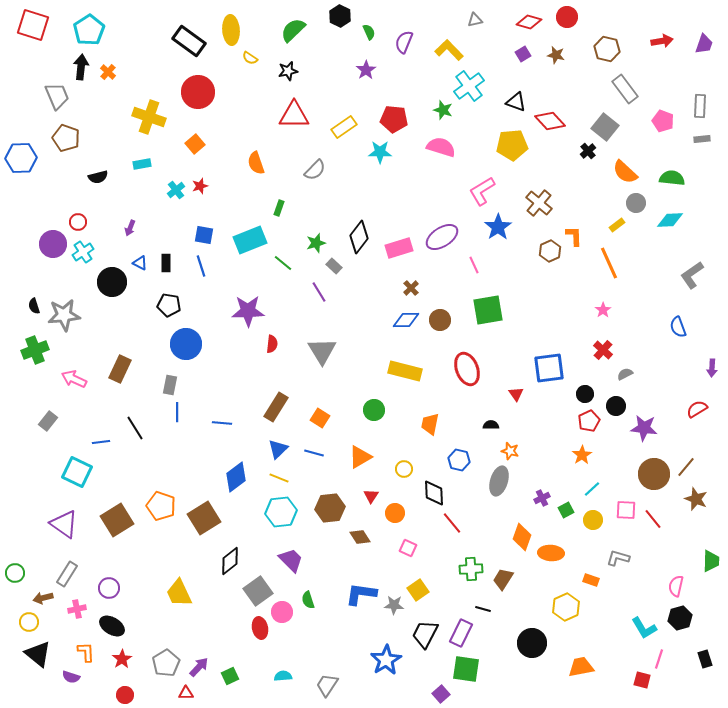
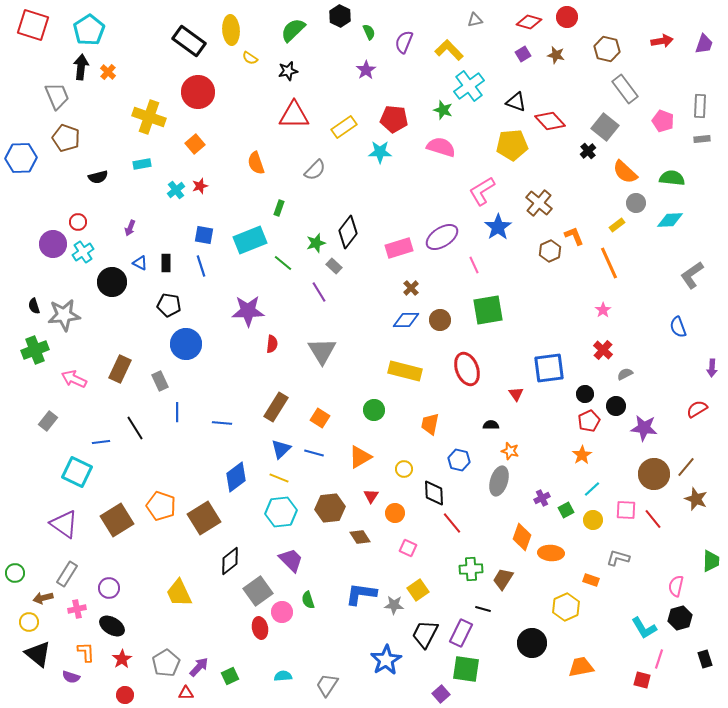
orange L-shape at (574, 236): rotated 20 degrees counterclockwise
black diamond at (359, 237): moved 11 px left, 5 px up
gray rectangle at (170, 385): moved 10 px left, 4 px up; rotated 36 degrees counterclockwise
blue triangle at (278, 449): moved 3 px right
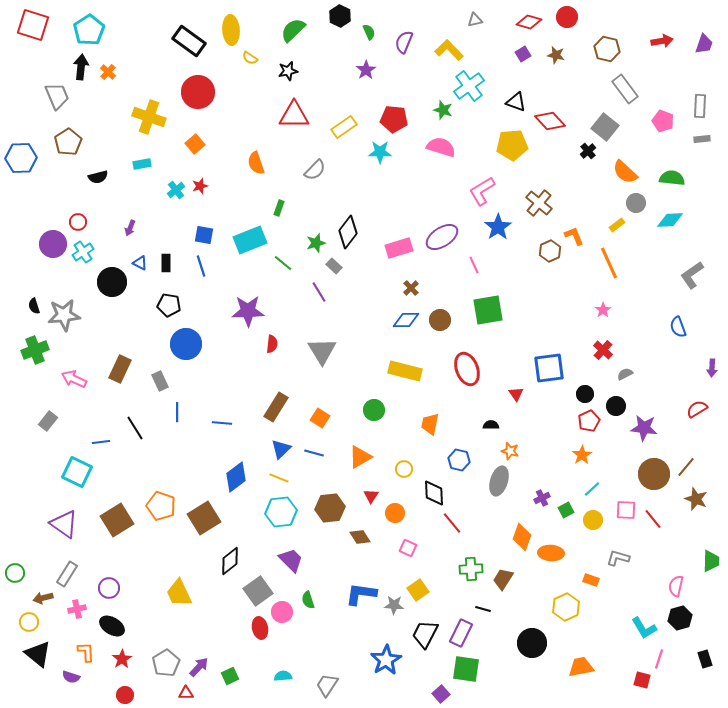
brown pentagon at (66, 138): moved 2 px right, 4 px down; rotated 20 degrees clockwise
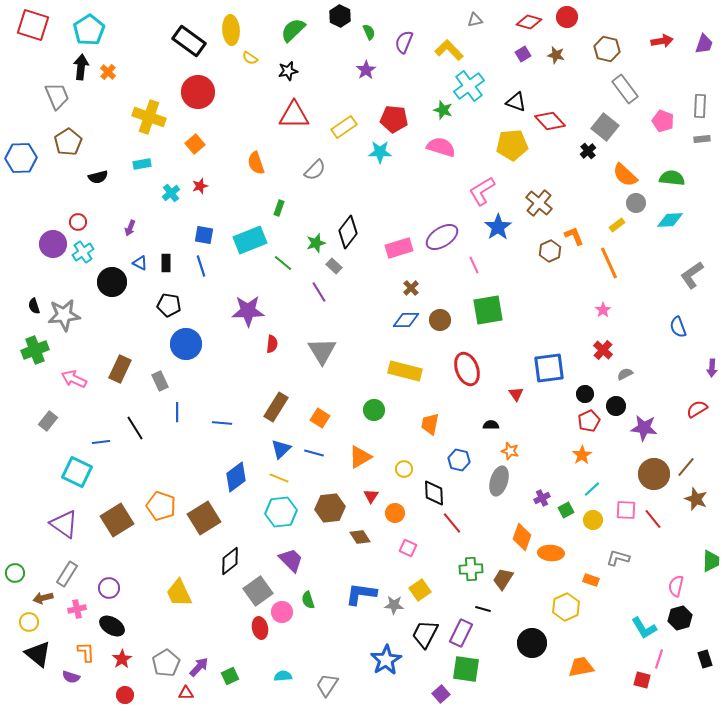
orange semicircle at (625, 172): moved 3 px down
cyan cross at (176, 190): moved 5 px left, 3 px down
yellow square at (418, 590): moved 2 px right
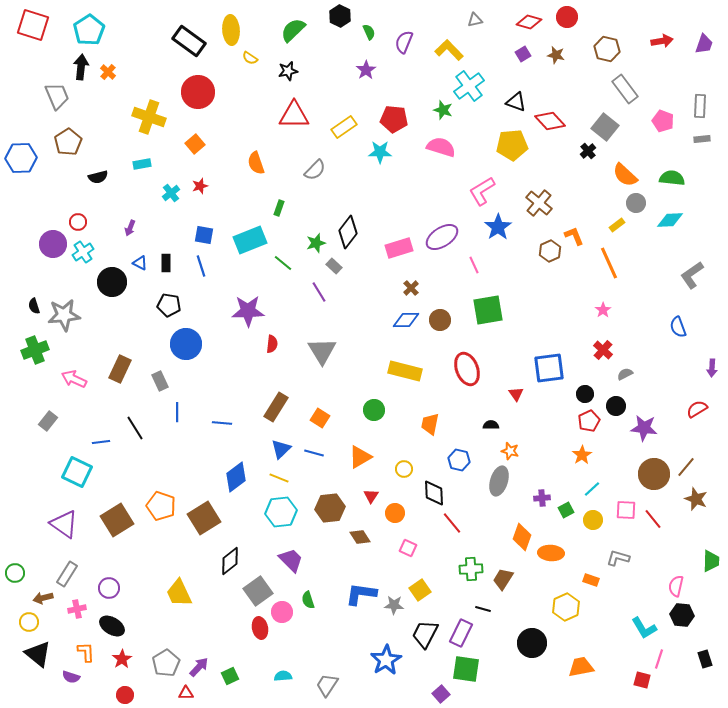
purple cross at (542, 498): rotated 21 degrees clockwise
black hexagon at (680, 618): moved 2 px right, 3 px up; rotated 20 degrees clockwise
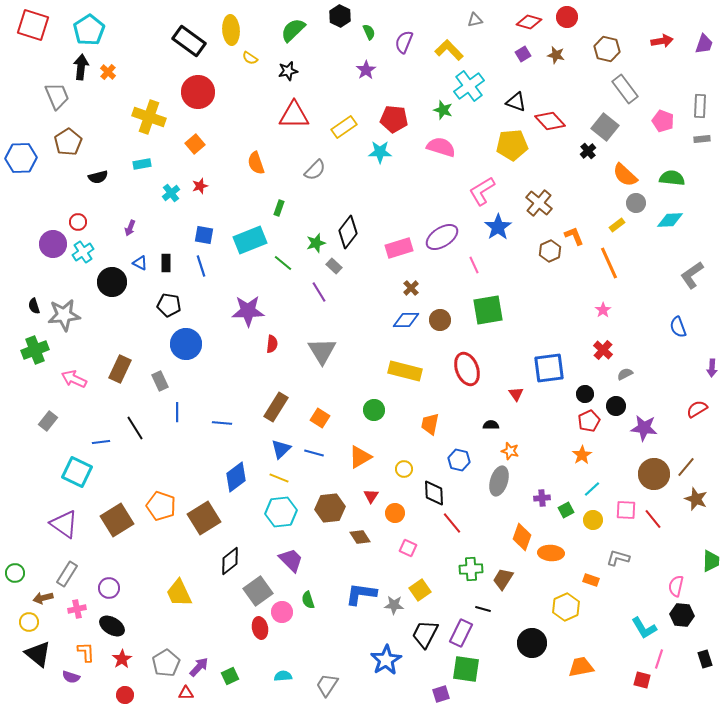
purple square at (441, 694): rotated 24 degrees clockwise
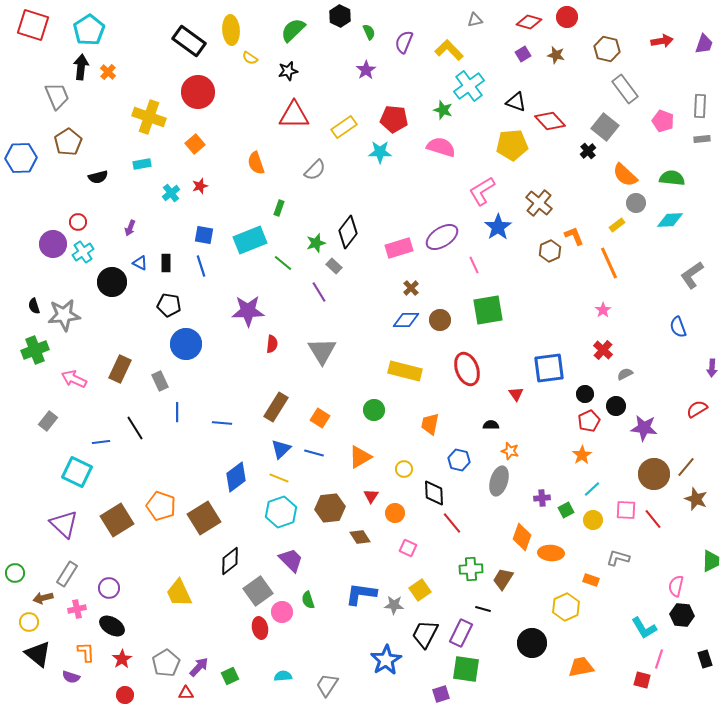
cyan hexagon at (281, 512): rotated 12 degrees counterclockwise
purple triangle at (64, 524): rotated 8 degrees clockwise
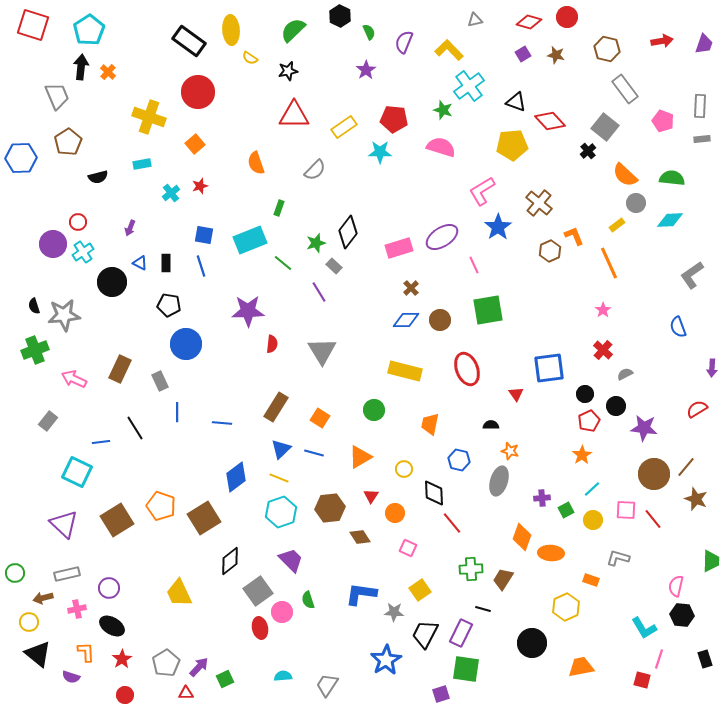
gray rectangle at (67, 574): rotated 45 degrees clockwise
gray star at (394, 605): moved 7 px down
green square at (230, 676): moved 5 px left, 3 px down
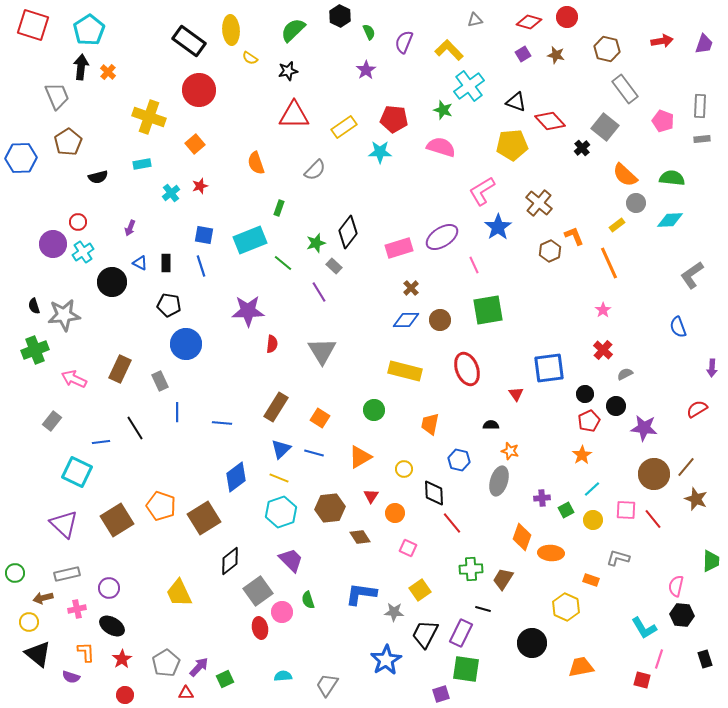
red circle at (198, 92): moved 1 px right, 2 px up
black cross at (588, 151): moved 6 px left, 3 px up
gray rectangle at (48, 421): moved 4 px right
yellow hexagon at (566, 607): rotated 12 degrees counterclockwise
